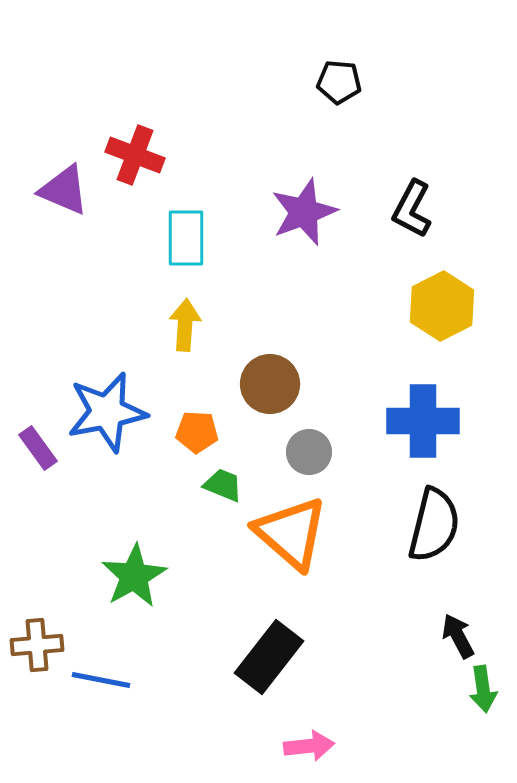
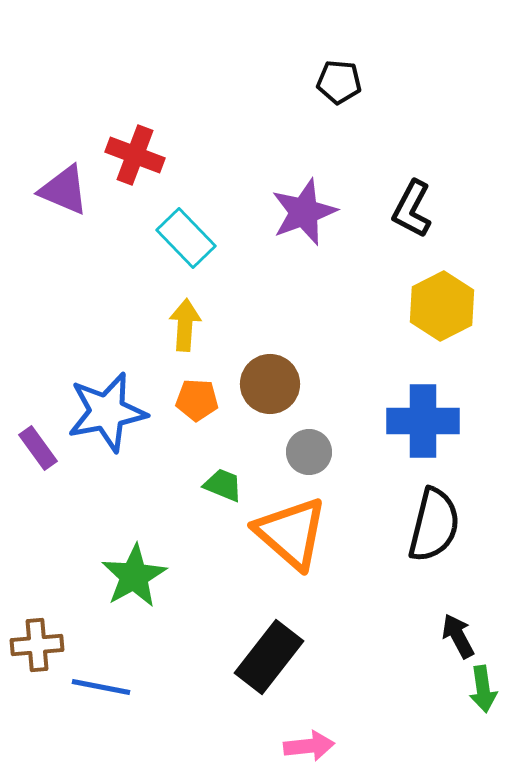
cyan rectangle: rotated 44 degrees counterclockwise
orange pentagon: moved 32 px up
blue line: moved 7 px down
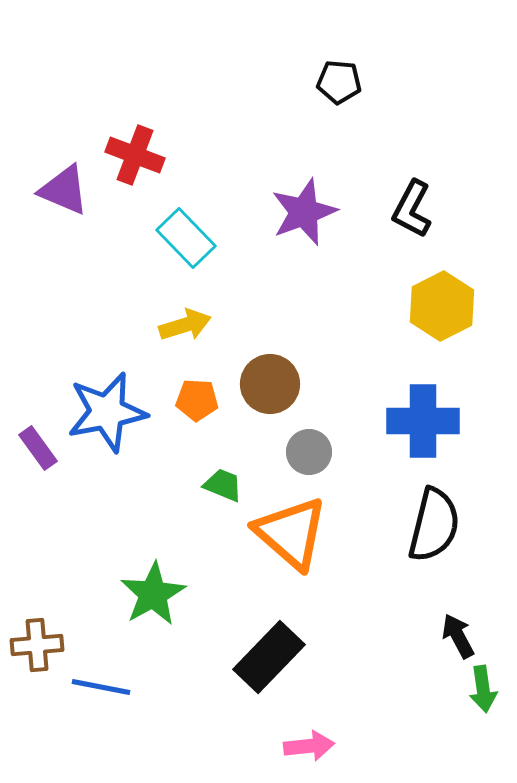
yellow arrow: rotated 69 degrees clockwise
green star: moved 19 px right, 18 px down
black rectangle: rotated 6 degrees clockwise
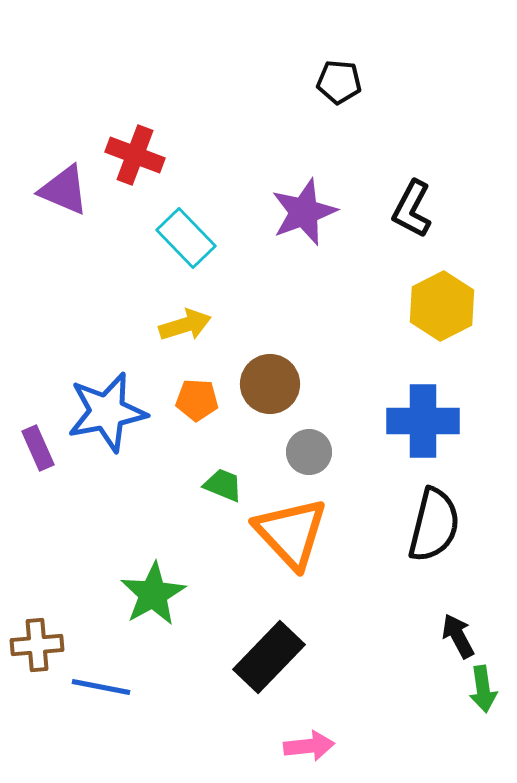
purple rectangle: rotated 12 degrees clockwise
orange triangle: rotated 6 degrees clockwise
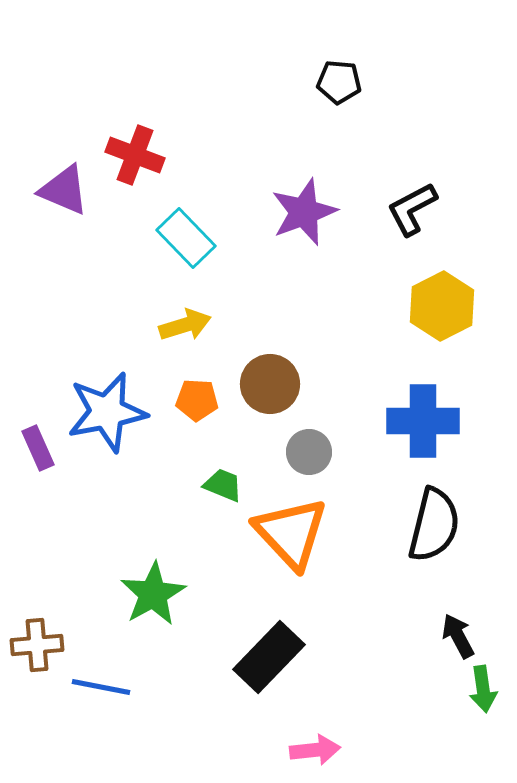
black L-shape: rotated 34 degrees clockwise
pink arrow: moved 6 px right, 4 px down
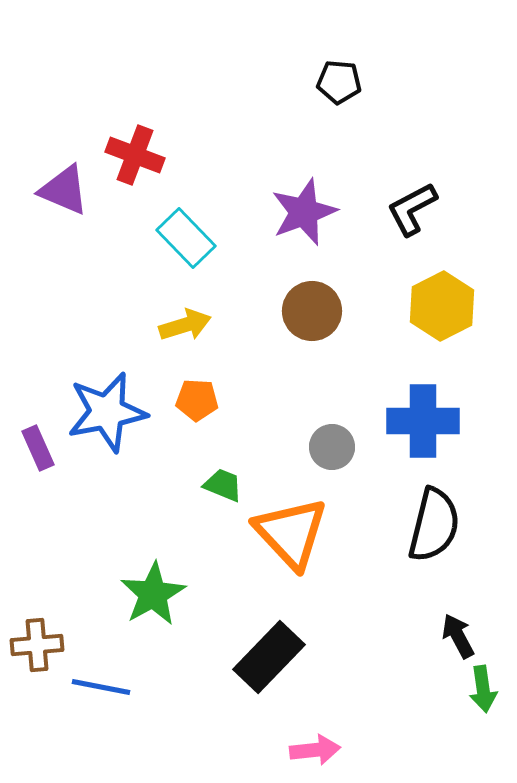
brown circle: moved 42 px right, 73 px up
gray circle: moved 23 px right, 5 px up
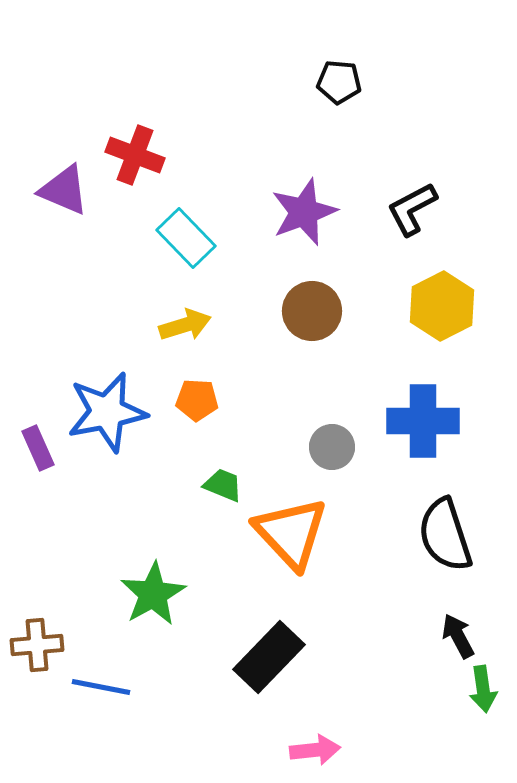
black semicircle: moved 11 px right, 10 px down; rotated 148 degrees clockwise
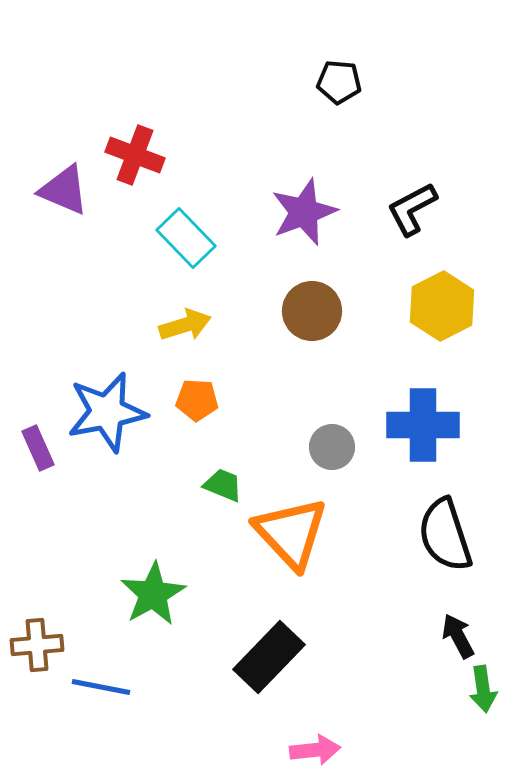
blue cross: moved 4 px down
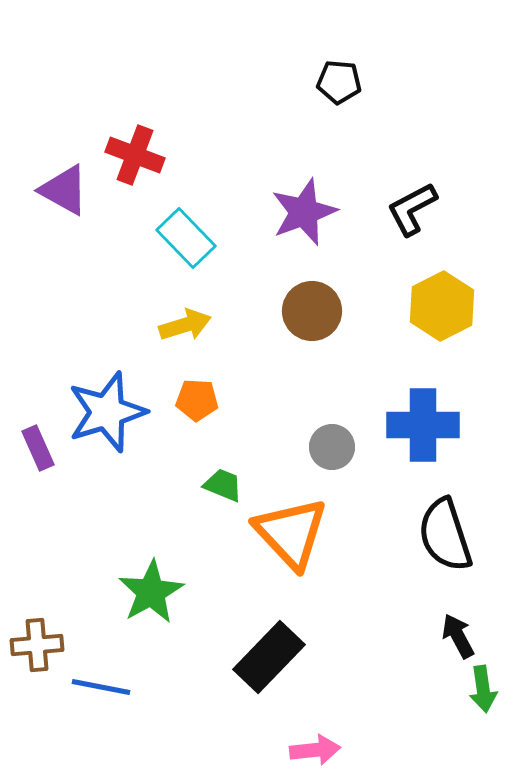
purple triangle: rotated 6 degrees clockwise
blue star: rotated 6 degrees counterclockwise
green star: moved 2 px left, 2 px up
